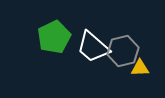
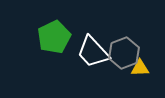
white trapezoid: moved 5 px down; rotated 6 degrees clockwise
gray hexagon: moved 1 px right, 2 px down; rotated 8 degrees counterclockwise
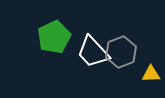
gray hexagon: moved 3 px left, 1 px up
yellow triangle: moved 11 px right, 6 px down
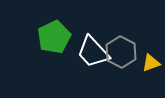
gray hexagon: rotated 12 degrees counterclockwise
yellow triangle: moved 11 px up; rotated 18 degrees counterclockwise
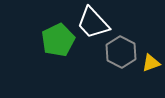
green pentagon: moved 4 px right, 3 px down
white trapezoid: moved 29 px up
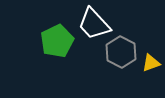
white trapezoid: moved 1 px right, 1 px down
green pentagon: moved 1 px left, 1 px down
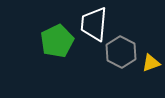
white trapezoid: rotated 48 degrees clockwise
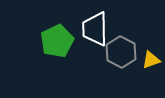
white trapezoid: moved 1 px right, 5 px down; rotated 6 degrees counterclockwise
yellow triangle: moved 3 px up
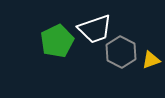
white trapezoid: rotated 108 degrees counterclockwise
